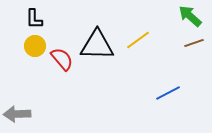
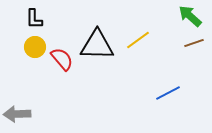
yellow circle: moved 1 px down
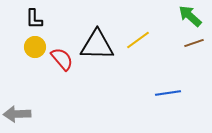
blue line: rotated 20 degrees clockwise
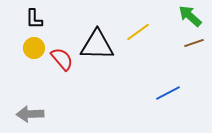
yellow line: moved 8 px up
yellow circle: moved 1 px left, 1 px down
blue line: rotated 20 degrees counterclockwise
gray arrow: moved 13 px right
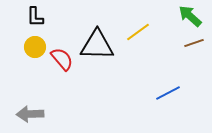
black L-shape: moved 1 px right, 2 px up
yellow circle: moved 1 px right, 1 px up
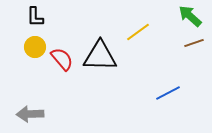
black triangle: moved 3 px right, 11 px down
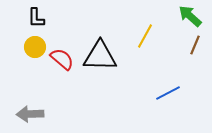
black L-shape: moved 1 px right, 1 px down
yellow line: moved 7 px right, 4 px down; rotated 25 degrees counterclockwise
brown line: moved 1 px right, 2 px down; rotated 48 degrees counterclockwise
red semicircle: rotated 10 degrees counterclockwise
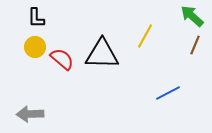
green arrow: moved 2 px right
black triangle: moved 2 px right, 2 px up
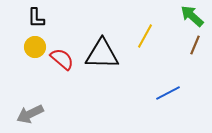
gray arrow: rotated 24 degrees counterclockwise
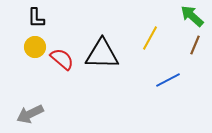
yellow line: moved 5 px right, 2 px down
blue line: moved 13 px up
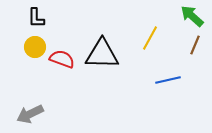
red semicircle: rotated 20 degrees counterclockwise
blue line: rotated 15 degrees clockwise
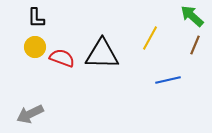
red semicircle: moved 1 px up
